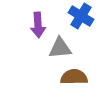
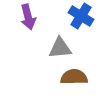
purple arrow: moved 10 px left, 8 px up; rotated 10 degrees counterclockwise
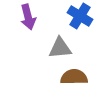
blue cross: moved 1 px left
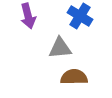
purple arrow: moved 1 px up
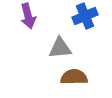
blue cross: moved 5 px right; rotated 35 degrees clockwise
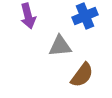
gray triangle: moved 2 px up
brown semicircle: moved 8 px right, 2 px up; rotated 128 degrees clockwise
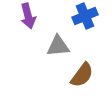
gray triangle: moved 2 px left
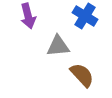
blue cross: rotated 35 degrees counterclockwise
brown semicircle: rotated 80 degrees counterclockwise
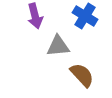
purple arrow: moved 7 px right
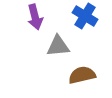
purple arrow: moved 1 px down
brown semicircle: rotated 60 degrees counterclockwise
